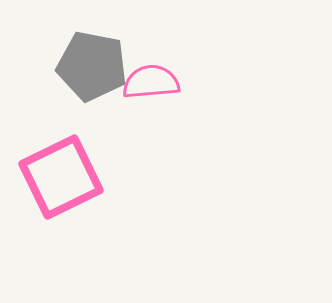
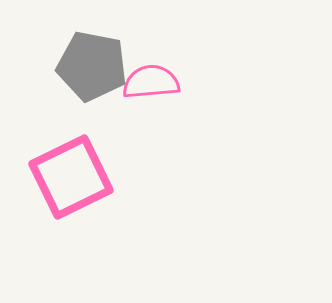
pink square: moved 10 px right
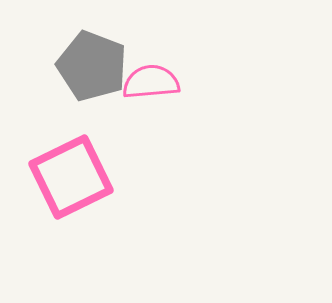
gray pentagon: rotated 10 degrees clockwise
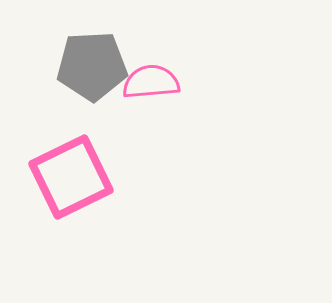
gray pentagon: rotated 24 degrees counterclockwise
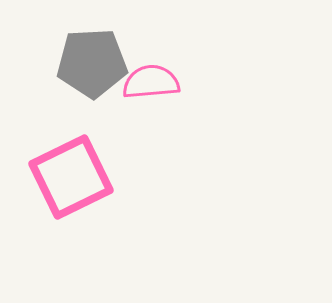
gray pentagon: moved 3 px up
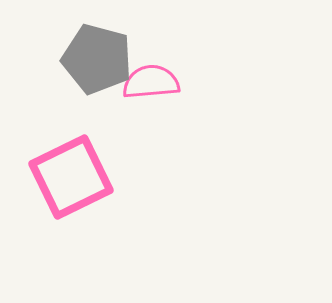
gray pentagon: moved 5 px right, 4 px up; rotated 18 degrees clockwise
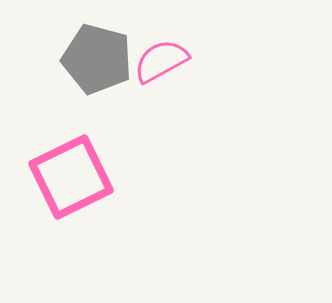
pink semicircle: moved 10 px right, 21 px up; rotated 24 degrees counterclockwise
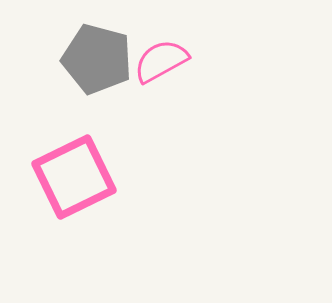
pink square: moved 3 px right
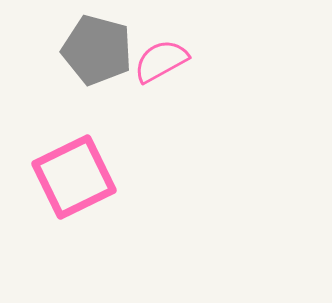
gray pentagon: moved 9 px up
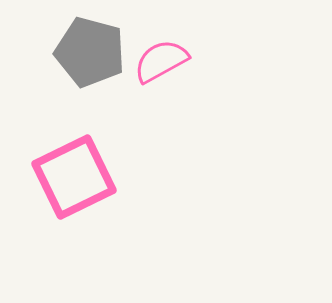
gray pentagon: moved 7 px left, 2 px down
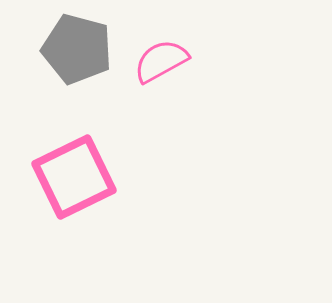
gray pentagon: moved 13 px left, 3 px up
